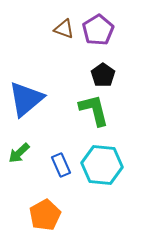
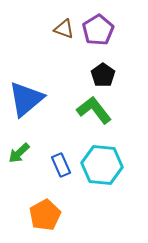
green L-shape: rotated 24 degrees counterclockwise
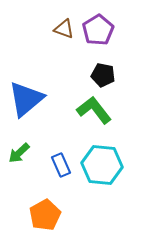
black pentagon: rotated 25 degrees counterclockwise
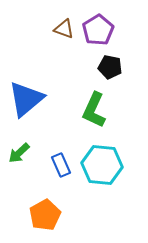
black pentagon: moved 7 px right, 8 px up
green L-shape: rotated 117 degrees counterclockwise
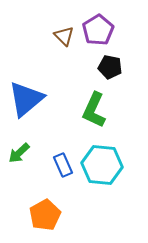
brown triangle: moved 7 px down; rotated 25 degrees clockwise
blue rectangle: moved 2 px right
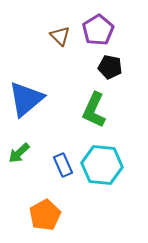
brown triangle: moved 4 px left
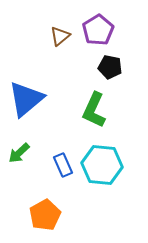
brown triangle: rotated 35 degrees clockwise
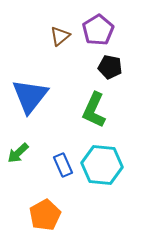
blue triangle: moved 4 px right, 3 px up; rotated 12 degrees counterclockwise
green arrow: moved 1 px left
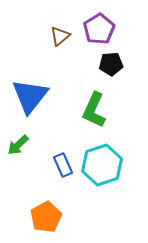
purple pentagon: moved 1 px right, 1 px up
black pentagon: moved 1 px right, 3 px up; rotated 15 degrees counterclockwise
green arrow: moved 8 px up
cyan hexagon: rotated 24 degrees counterclockwise
orange pentagon: moved 1 px right, 2 px down
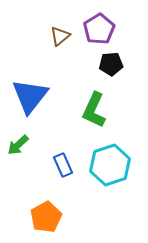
cyan hexagon: moved 8 px right
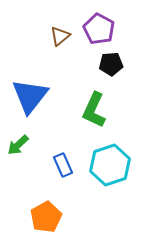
purple pentagon: rotated 12 degrees counterclockwise
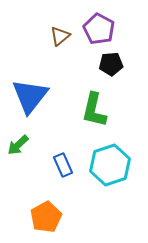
green L-shape: rotated 12 degrees counterclockwise
